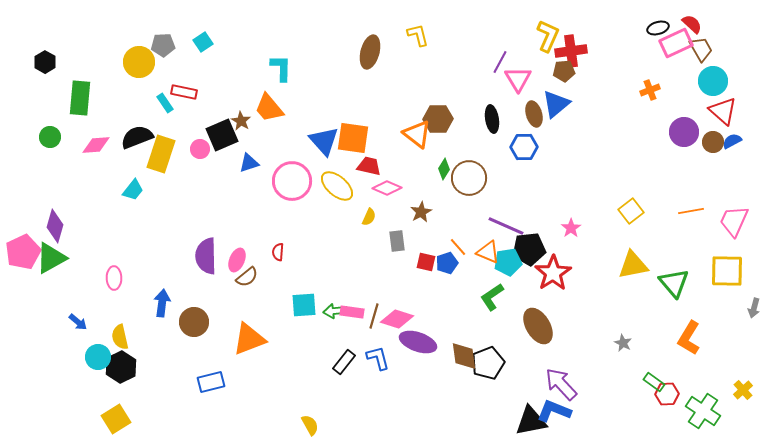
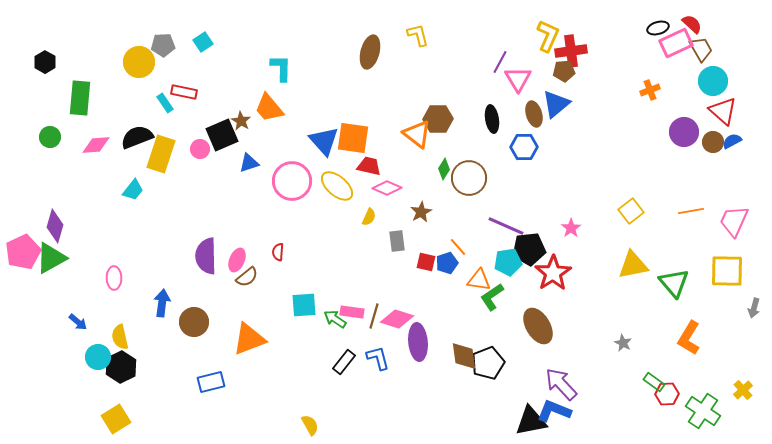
orange triangle at (488, 252): moved 9 px left, 28 px down; rotated 15 degrees counterclockwise
green arrow at (335, 311): moved 8 px down; rotated 40 degrees clockwise
purple ellipse at (418, 342): rotated 66 degrees clockwise
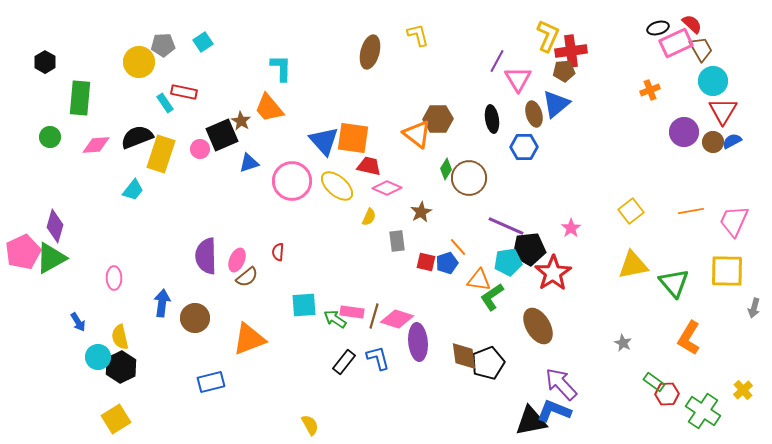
purple line at (500, 62): moved 3 px left, 1 px up
red triangle at (723, 111): rotated 20 degrees clockwise
green diamond at (444, 169): moved 2 px right
blue arrow at (78, 322): rotated 18 degrees clockwise
brown circle at (194, 322): moved 1 px right, 4 px up
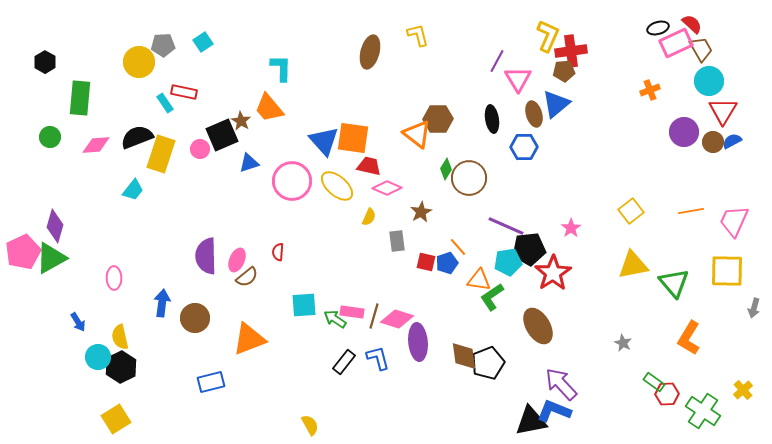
cyan circle at (713, 81): moved 4 px left
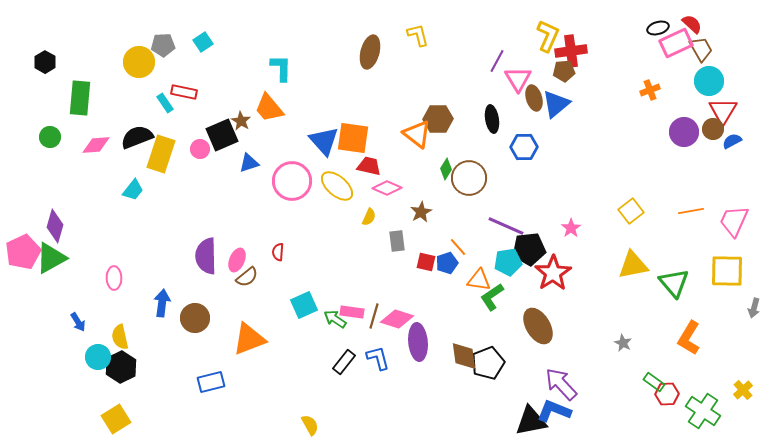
brown ellipse at (534, 114): moved 16 px up
brown circle at (713, 142): moved 13 px up
cyan square at (304, 305): rotated 20 degrees counterclockwise
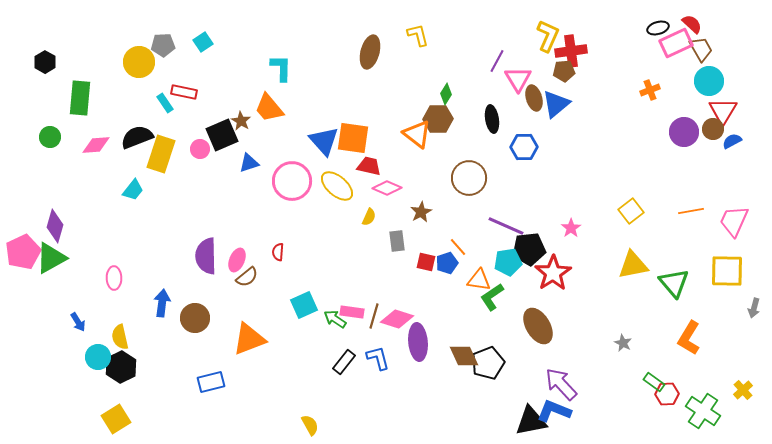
green diamond at (446, 169): moved 75 px up
brown diamond at (464, 356): rotated 16 degrees counterclockwise
